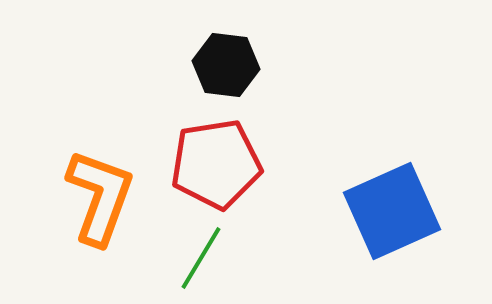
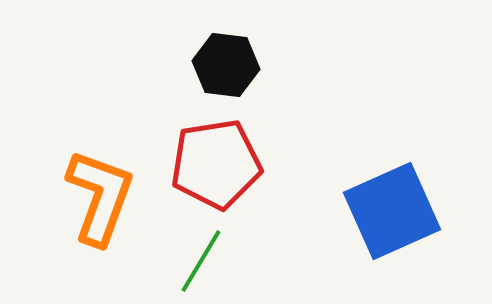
green line: moved 3 px down
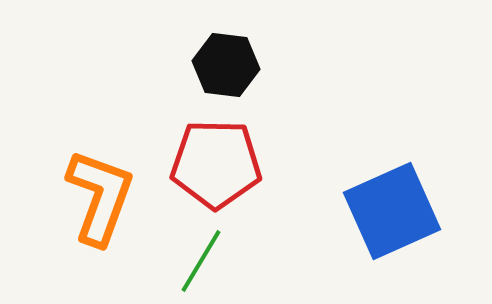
red pentagon: rotated 10 degrees clockwise
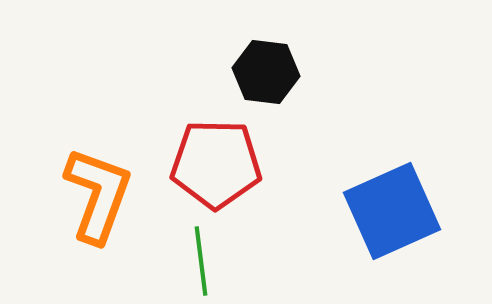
black hexagon: moved 40 px right, 7 px down
orange L-shape: moved 2 px left, 2 px up
green line: rotated 38 degrees counterclockwise
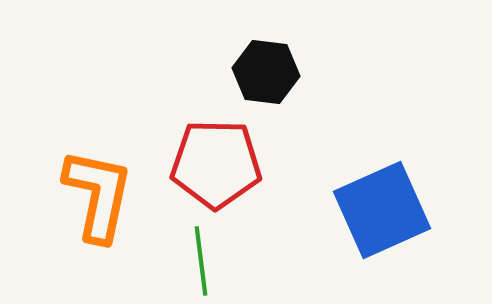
orange L-shape: rotated 8 degrees counterclockwise
blue square: moved 10 px left, 1 px up
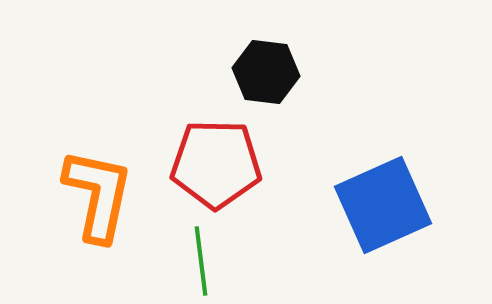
blue square: moved 1 px right, 5 px up
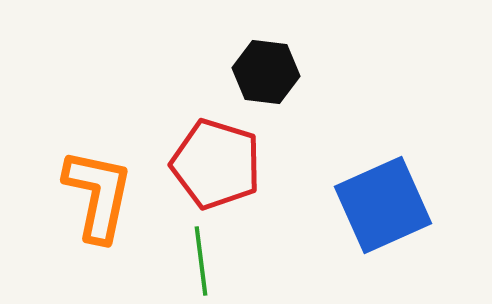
red pentagon: rotated 16 degrees clockwise
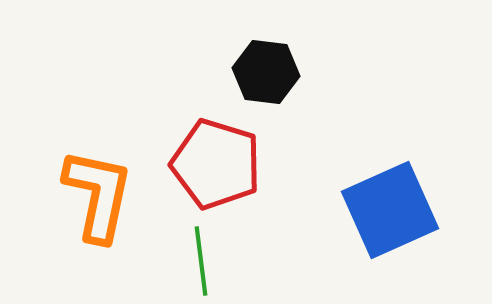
blue square: moved 7 px right, 5 px down
